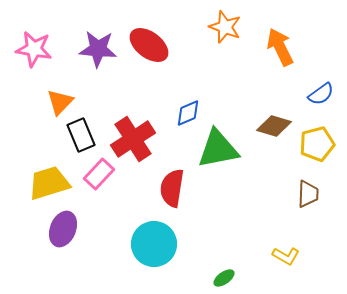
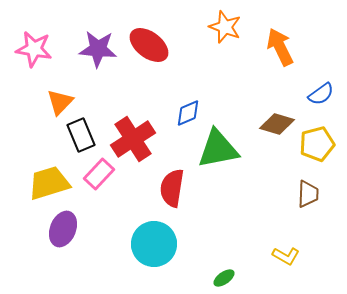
brown diamond: moved 3 px right, 2 px up
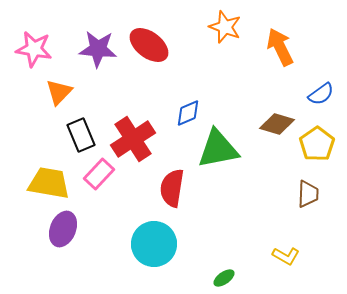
orange triangle: moved 1 px left, 10 px up
yellow pentagon: rotated 20 degrees counterclockwise
yellow trapezoid: rotated 27 degrees clockwise
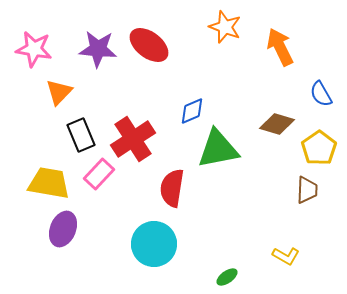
blue semicircle: rotated 96 degrees clockwise
blue diamond: moved 4 px right, 2 px up
yellow pentagon: moved 2 px right, 4 px down
brown trapezoid: moved 1 px left, 4 px up
green ellipse: moved 3 px right, 1 px up
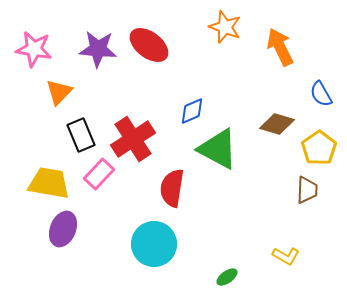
green triangle: rotated 39 degrees clockwise
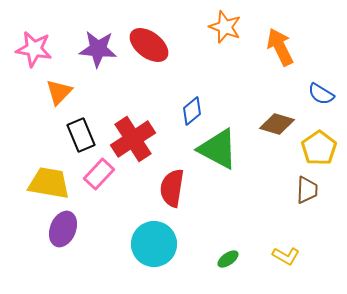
blue semicircle: rotated 28 degrees counterclockwise
blue diamond: rotated 16 degrees counterclockwise
green ellipse: moved 1 px right, 18 px up
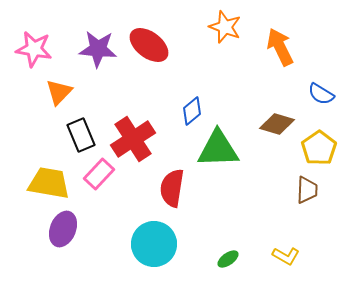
green triangle: rotated 30 degrees counterclockwise
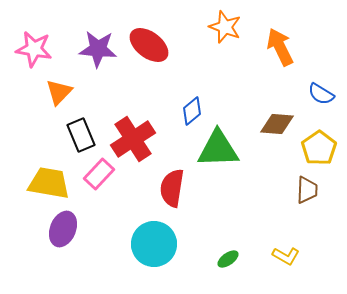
brown diamond: rotated 12 degrees counterclockwise
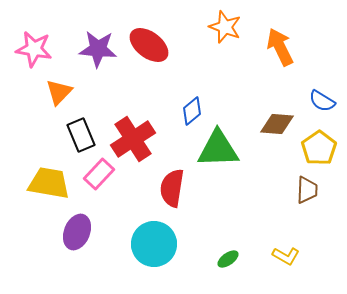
blue semicircle: moved 1 px right, 7 px down
purple ellipse: moved 14 px right, 3 px down
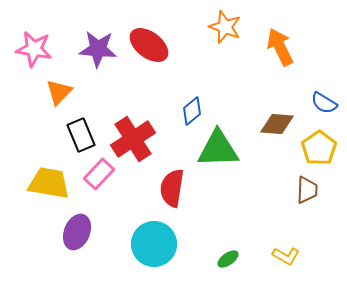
blue semicircle: moved 2 px right, 2 px down
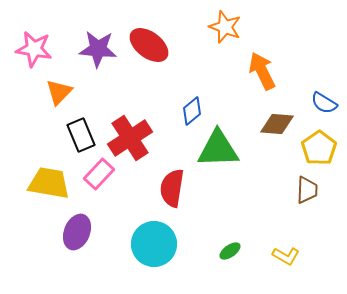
orange arrow: moved 18 px left, 24 px down
red cross: moved 3 px left, 1 px up
green ellipse: moved 2 px right, 8 px up
